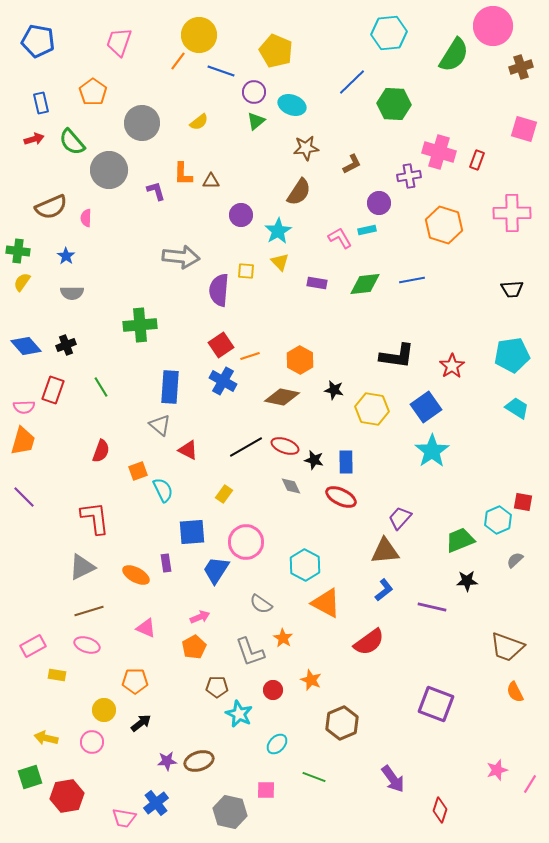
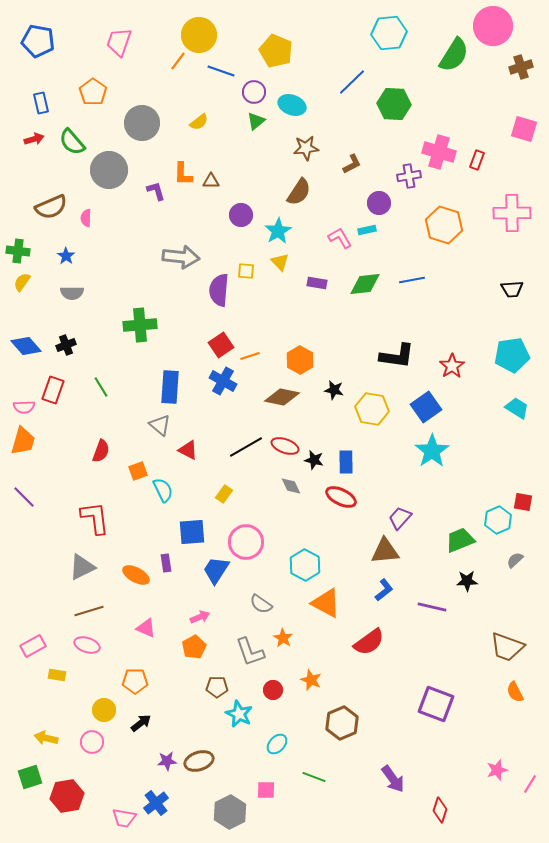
gray hexagon at (230, 812): rotated 20 degrees clockwise
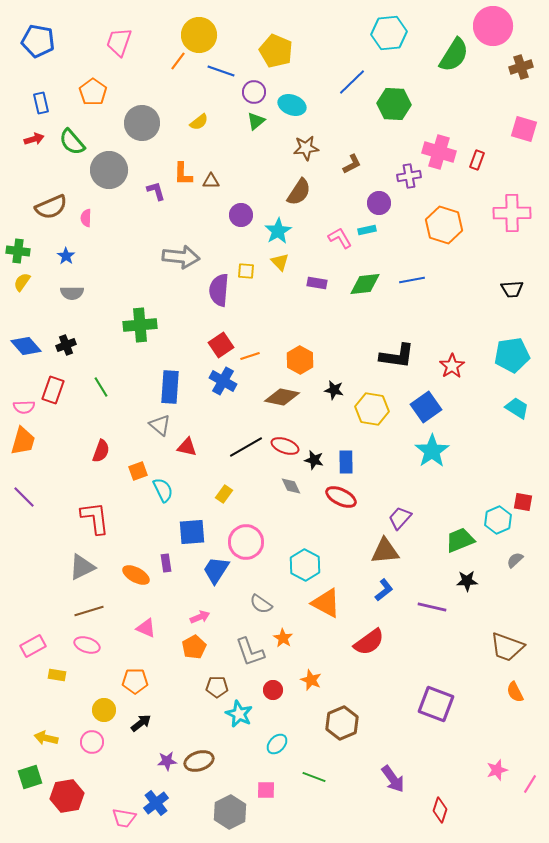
red triangle at (188, 450): moved 1 px left, 3 px up; rotated 15 degrees counterclockwise
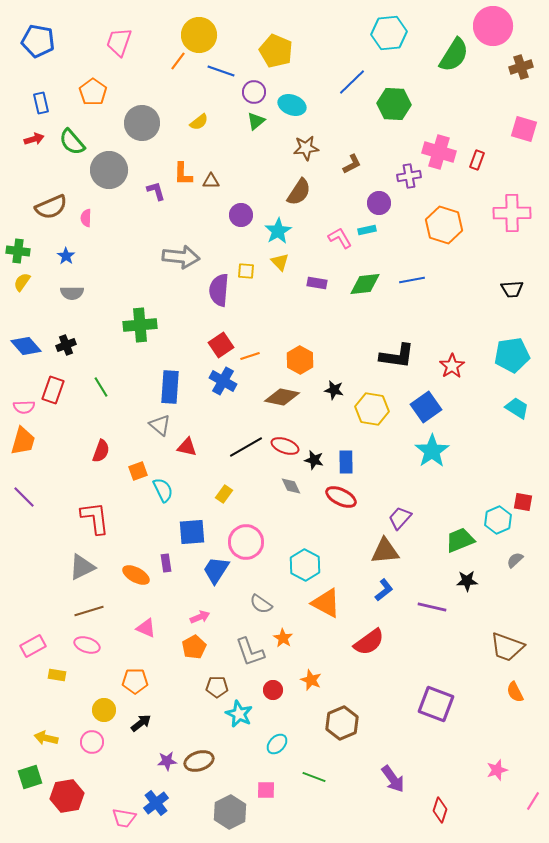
pink line at (530, 784): moved 3 px right, 17 px down
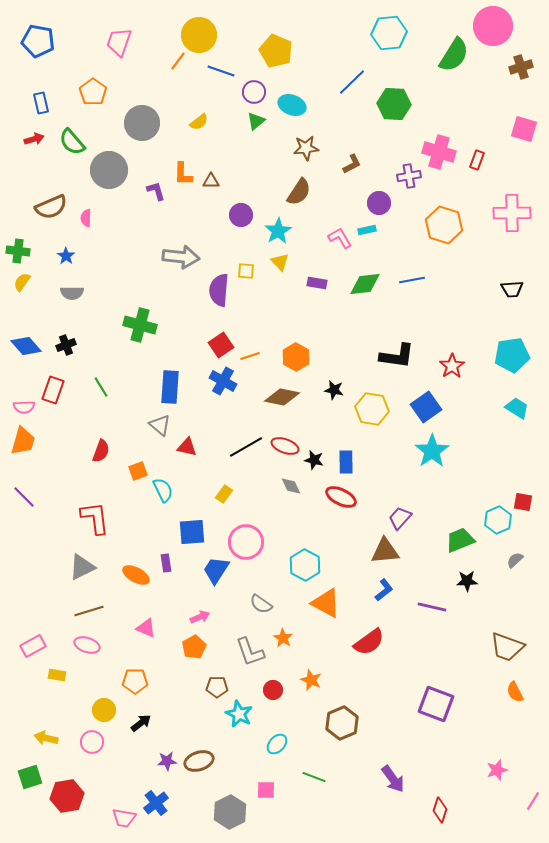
green cross at (140, 325): rotated 20 degrees clockwise
orange hexagon at (300, 360): moved 4 px left, 3 px up
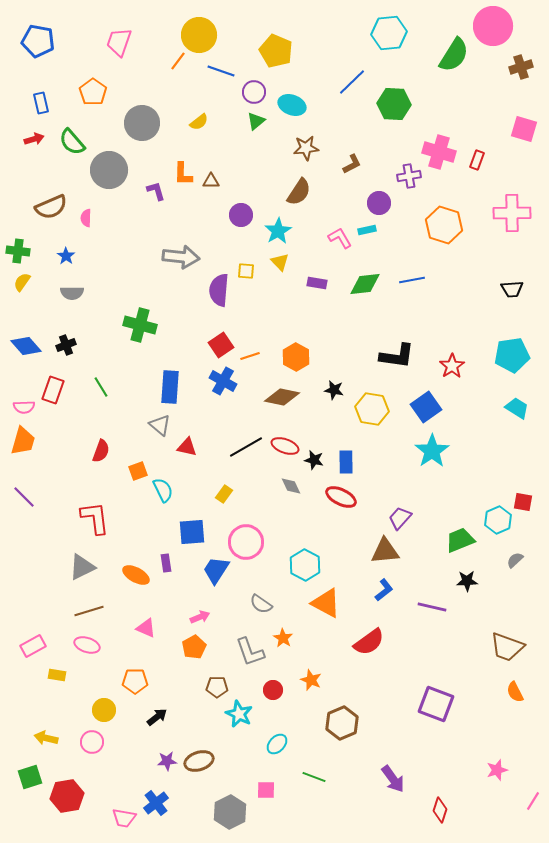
black arrow at (141, 723): moved 16 px right, 6 px up
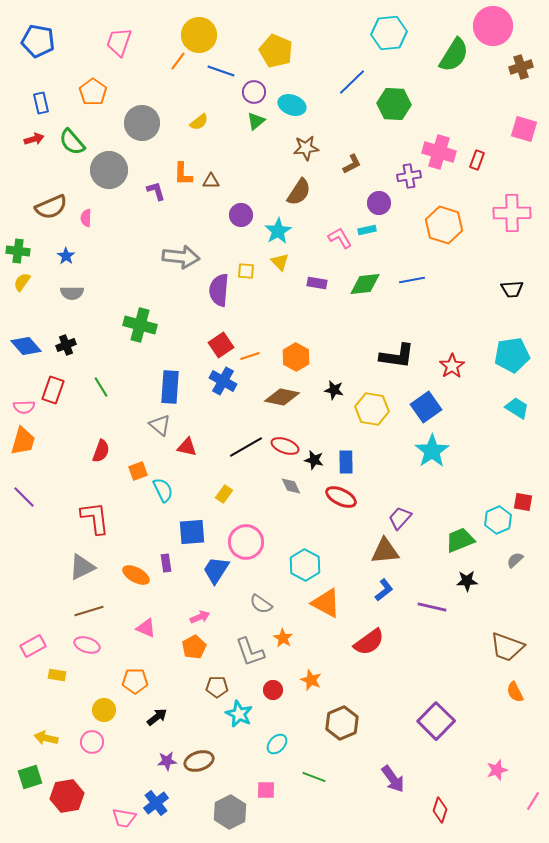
purple square at (436, 704): moved 17 px down; rotated 24 degrees clockwise
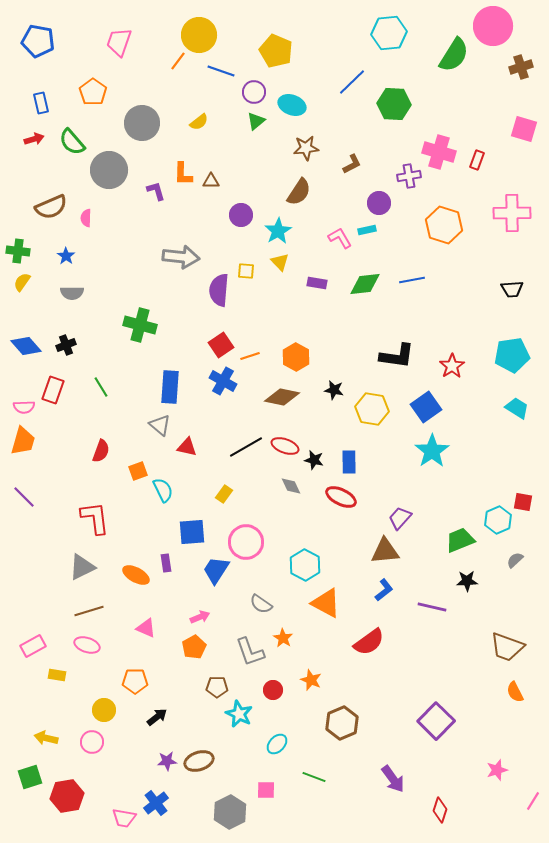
blue rectangle at (346, 462): moved 3 px right
